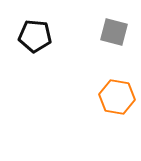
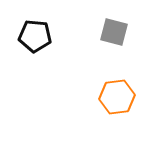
orange hexagon: rotated 16 degrees counterclockwise
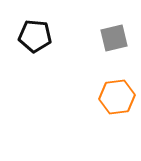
gray square: moved 6 px down; rotated 28 degrees counterclockwise
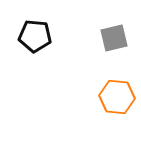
orange hexagon: rotated 12 degrees clockwise
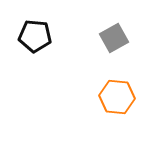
gray square: rotated 16 degrees counterclockwise
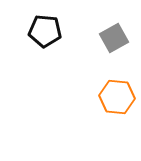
black pentagon: moved 10 px right, 5 px up
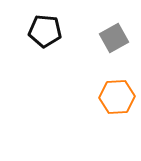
orange hexagon: rotated 8 degrees counterclockwise
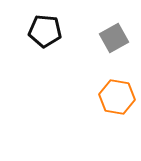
orange hexagon: rotated 12 degrees clockwise
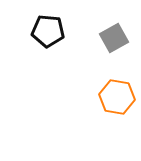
black pentagon: moved 3 px right
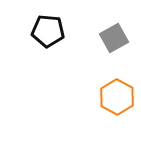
orange hexagon: rotated 20 degrees clockwise
